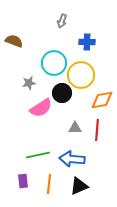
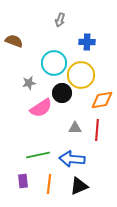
gray arrow: moved 2 px left, 1 px up
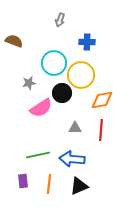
red line: moved 4 px right
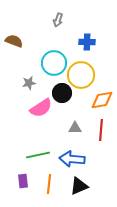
gray arrow: moved 2 px left
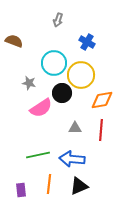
blue cross: rotated 28 degrees clockwise
gray star: rotated 24 degrees clockwise
purple rectangle: moved 2 px left, 9 px down
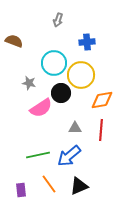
blue cross: rotated 35 degrees counterclockwise
black circle: moved 1 px left
blue arrow: moved 3 px left, 3 px up; rotated 45 degrees counterclockwise
orange line: rotated 42 degrees counterclockwise
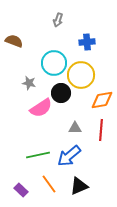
purple rectangle: rotated 40 degrees counterclockwise
